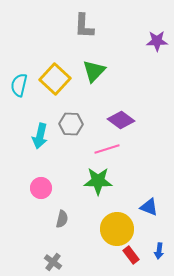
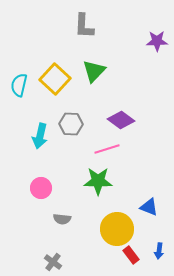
gray semicircle: rotated 84 degrees clockwise
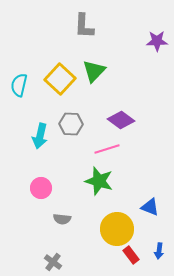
yellow square: moved 5 px right
green star: moved 1 px right; rotated 16 degrees clockwise
blue triangle: moved 1 px right
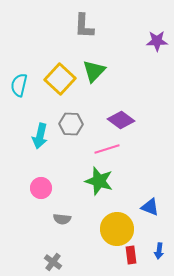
red rectangle: rotated 30 degrees clockwise
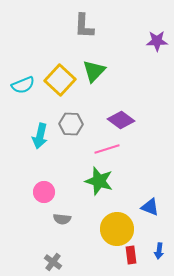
yellow square: moved 1 px down
cyan semicircle: moved 4 px right; rotated 125 degrees counterclockwise
pink circle: moved 3 px right, 4 px down
